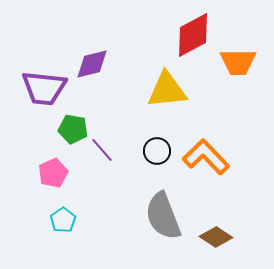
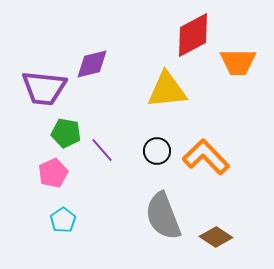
green pentagon: moved 7 px left, 4 px down
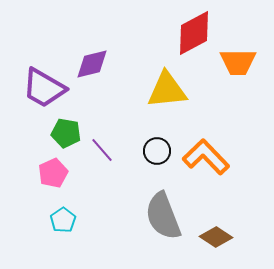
red diamond: moved 1 px right, 2 px up
purple trapezoid: rotated 24 degrees clockwise
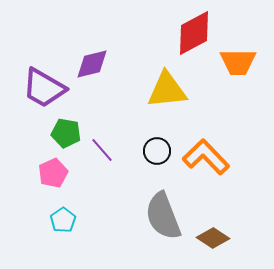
brown diamond: moved 3 px left, 1 px down
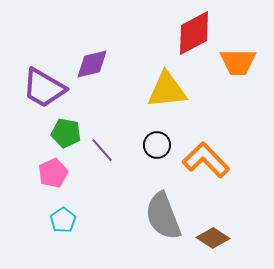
black circle: moved 6 px up
orange L-shape: moved 3 px down
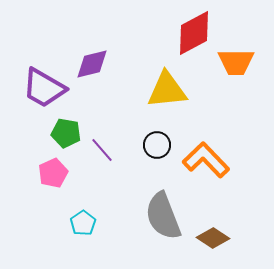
orange trapezoid: moved 2 px left
cyan pentagon: moved 20 px right, 3 px down
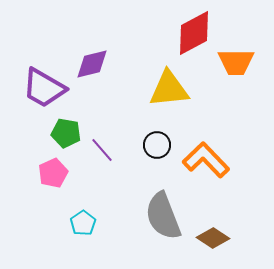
yellow triangle: moved 2 px right, 1 px up
